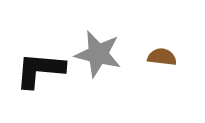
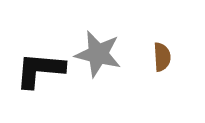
brown semicircle: rotated 80 degrees clockwise
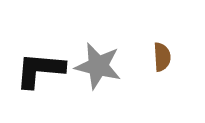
gray star: moved 12 px down
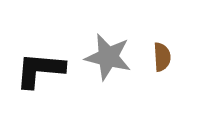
gray star: moved 10 px right, 9 px up
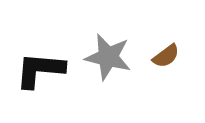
brown semicircle: moved 4 px right, 1 px up; rotated 56 degrees clockwise
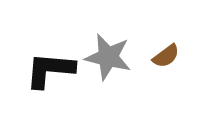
black L-shape: moved 10 px right
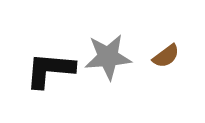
gray star: rotated 18 degrees counterclockwise
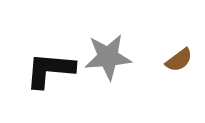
brown semicircle: moved 13 px right, 4 px down
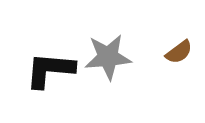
brown semicircle: moved 8 px up
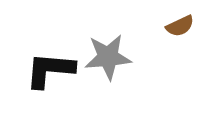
brown semicircle: moved 1 px right, 26 px up; rotated 12 degrees clockwise
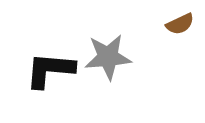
brown semicircle: moved 2 px up
